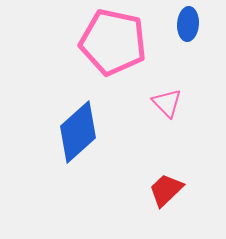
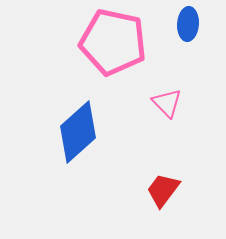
red trapezoid: moved 3 px left; rotated 9 degrees counterclockwise
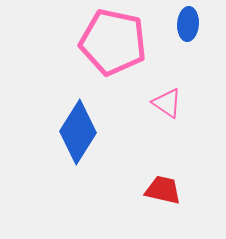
pink triangle: rotated 12 degrees counterclockwise
blue diamond: rotated 16 degrees counterclockwise
red trapezoid: rotated 66 degrees clockwise
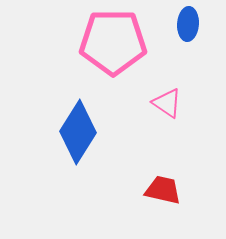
pink pentagon: rotated 12 degrees counterclockwise
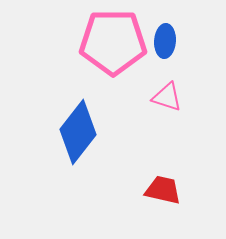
blue ellipse: moved 23 px left, 17 px down
pink triangle: moved 6 px up; rotated 16 degrees counterclockwise
blue diamond: rotated 6 degrees clockwise
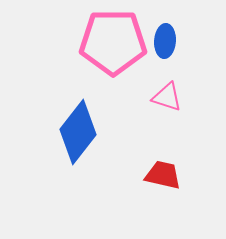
red trapezoid: moved 15 px up
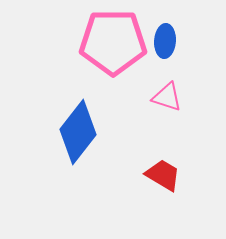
red trapezoid: rotated 18 degrees clockwise
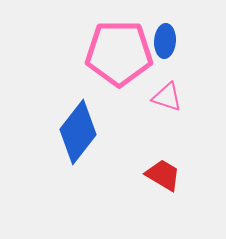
pink pentagon: moved 6 px right, 11 px down
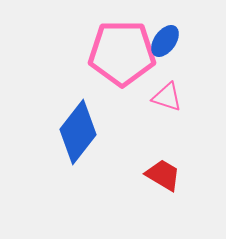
blue ellipse: rotated 32 degrees clockwise
pink pentagon: moved 3 px right
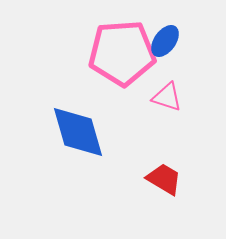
pink pentagon: rotated 4 degrees counterclockwise
blue diamond: rotated 54 degrees counterclockwise
red trapezoid: moved 1 px right, 4 px down
